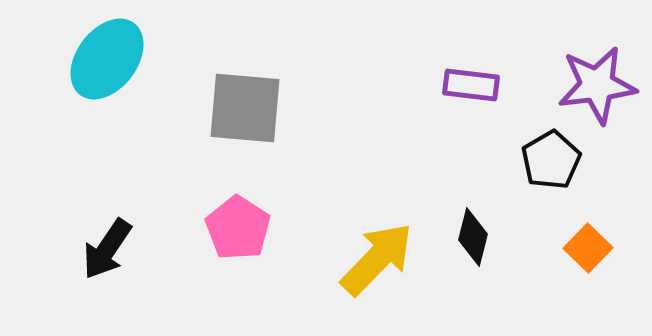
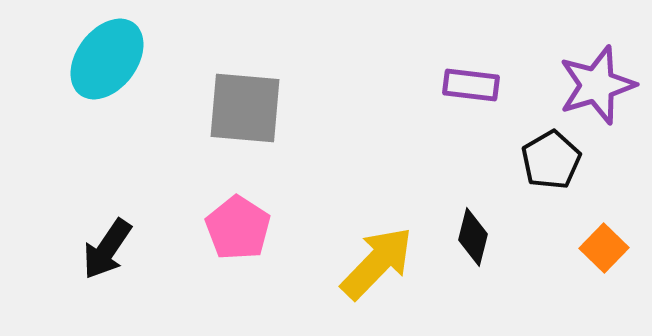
purple star: rotated 10 degrees counterclockwise
orange square: moved 16 px right
yellow arrow: moved 4 px down
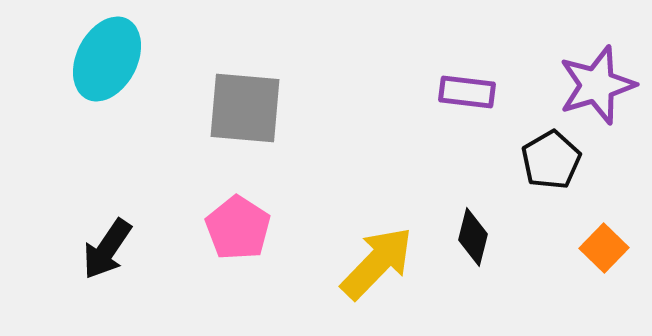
cyan ellipse: rotated 10 degrees counterclockwise
purple rectangle: moved 4 px left, 7 px down
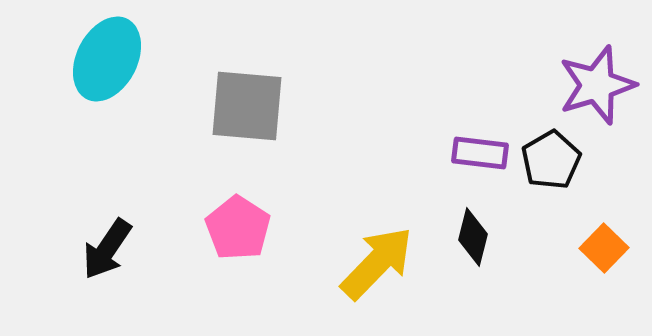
purple rectangle: moved 13 px right, 61 px down
gray square: moved 2 px right, 2 px up
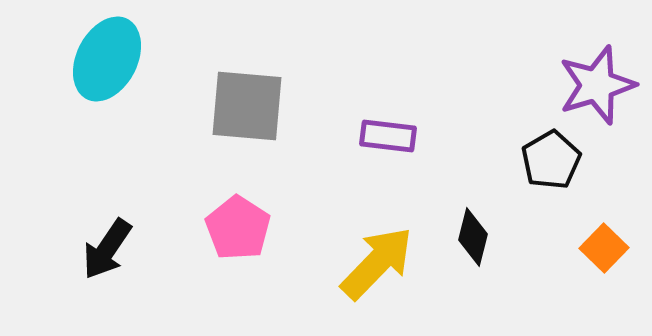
purple rectangle: moved 92 px left, 17 px up
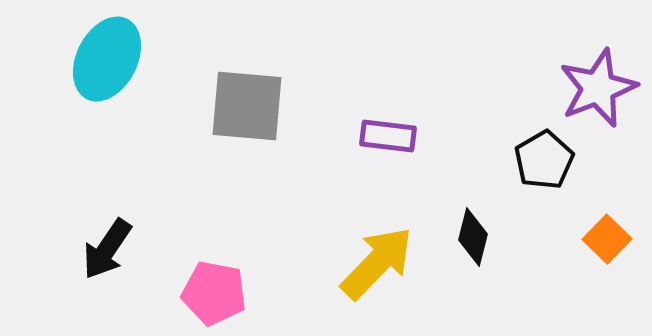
purple star: moved 1 px right, 3 px down; rotated 4 degrees counterclockwise
black pentagon: moved 7 px left
pink pentagon: moved 24 px left, 65 px down; rotated 22 degrees counterclockwise
orange square: moved 3 px right, 9 px up
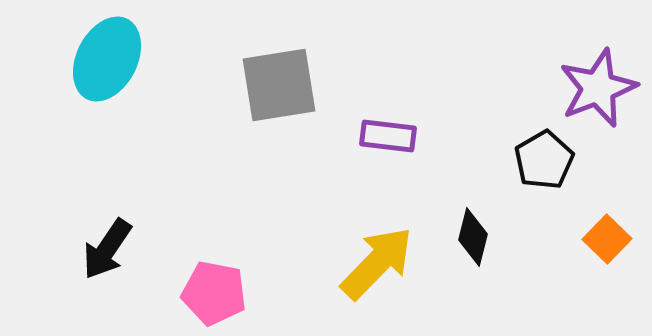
gray square: moved 32 px right, 21 px up; rotated 14 degrees counterclockwise
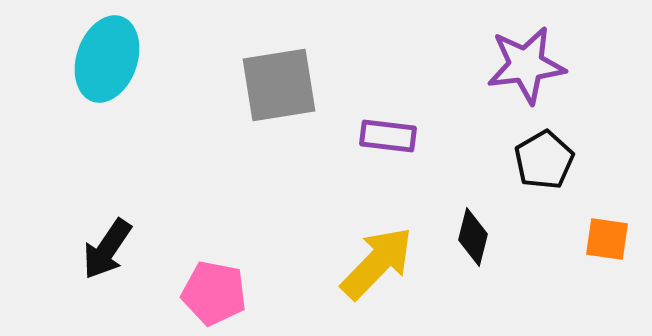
cyan ellipse: rotated 8 degrees counterclockwise
purple star: moved 72 px left, 23 px up; rotated 14 degrees clockwise
orange square: rotated 36 degrees counterclockwise
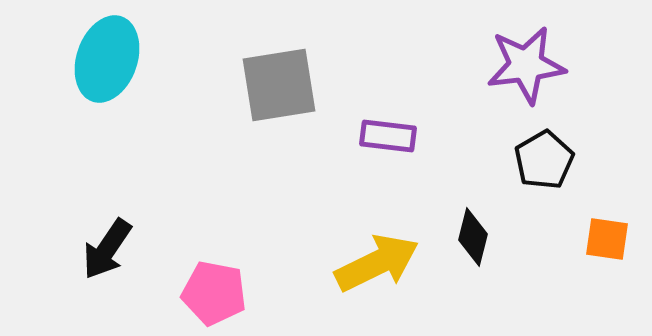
yellow arrow: rotated 20 degrees clockwise
